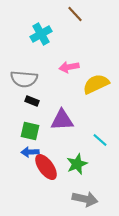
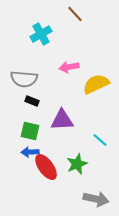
gray arrow: moved 11 px right
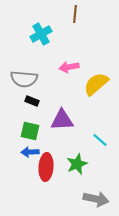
brown line: rotated 48 degrees clockwise
yellow semicircle: rotated 16 degrees counterclockwise
red ellipse: rotated 40 degrees clockwise
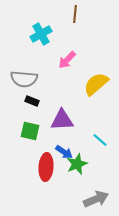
pink arrow: moved 2 px left, 7 px up; rotated 36 degrees counterclockwise
blue arrow: moved 34 px right; rotated 144 degrees counterclockwise
gray arrow: rotated 35 degrees counterclockwise
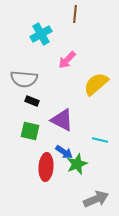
purple triangle: rotated 30 degrees clockwise
cyan line: rotated 28 degrees counterclockwise
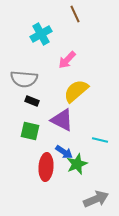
brown line: rotated 30 degrees counterclockwise
yellow semicircle: moved 20 px left, 7 px down
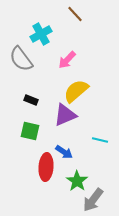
brown line: rotated 18 degrees counterclockwise
gray semicircle: moved 3 px left, 20 px up; rotated 48 degrees clockwise
black rectangle: moved 1 px left, 1 px up
purple triangle: moved 3 px right, 5 px up; rotated 50 degrees counterclockwise
green star: moved 17 px down; rotated 15 degrees counterclockwise
gray arrow: moved 3 px left, 1 px down; rotated 150 degrees clockwise
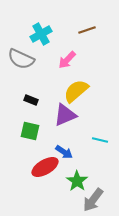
brown line: moved 12 px right, 16 px down; rotated 66 degrees counterclockwise
gray semicircle: rotated 28 degrees counterclockwise
red ellipse: moved 1 px left; rotated 56 degrees clockwise
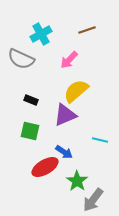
pink arrow: moved 2 px right
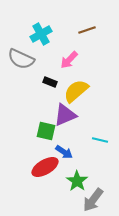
black rectangle: moved 19 px right, 18 px up
green square: moved 16 px right
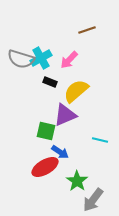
cyan cross: moved 24 px down
gray semicircle: rotated 8 degrees counterclockwise
blue arrow: moved 4 px left
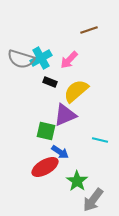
brown line: moved 2 px right
